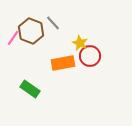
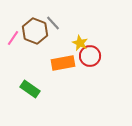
brown hexagon: moved 4 px right
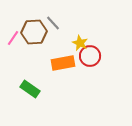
brown hexagon: moved 1 px left, 1 px down; rotated 25 degrees counterclockwise
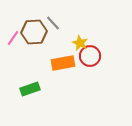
green rectangle: rotated 54 degrees counterclockwise
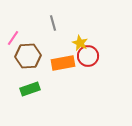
gray line: rotated 28 degrees clockwise
brown hexagon: moved 6 px left, 24 px down
red circle: moved 2 px left
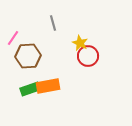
orange rectangle: moved 15 px left, 23 px down
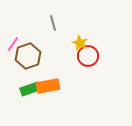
pink line: moved 6 px down
brown hexagon: rotated 15 degrees counterclockwise
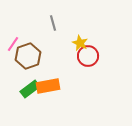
green rectangle: rotated 18 degrees counterclockwise
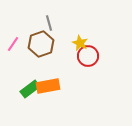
gray line: moved 4 px left
brown hexagon: moved 13 px right, 12 px up
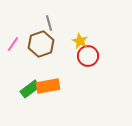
yellow star: moved 2 px up
